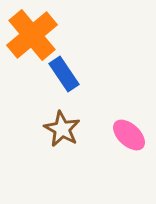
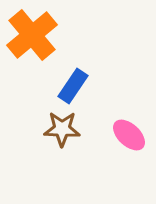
blue rectangle: moved 9 px right, 12 px down; rotated 68 degrees clockwise
brown star: rotated 27 degrees counterclockwise
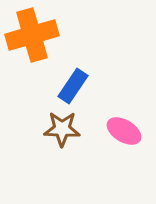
orange cross: rotated 24 degrees clockwise
pink ellipse: moved 5 px left, 4 px up; rotated 12 degrees counterclockwise
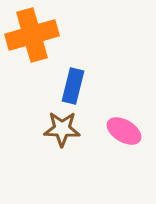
blue rectangle: rotated 20 degrees counterclockwise
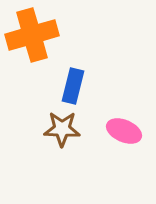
pink ellipse: rotated 8 degrees counterclockwise
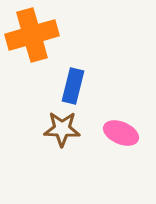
pink ellipse: moved 3 px left, 2 px down
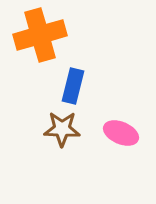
orange cross: moved 8 px right
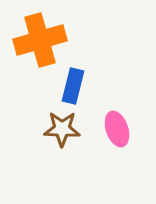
orange cross: moved 5 px down
pink ellipse: moved 4 px left, 4 px up; rotated 48 degrees clockwise
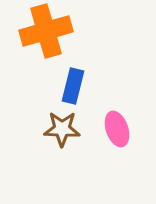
orange cross: moved 6 px right, 9 px up
